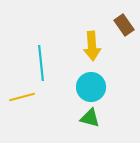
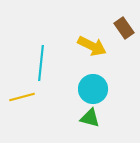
brown rectangle: moved 3 px down
yellow arrow: rotated 60 degrees counterclockwise
cyan line: rotated 12 degrees clockwise
cyan circle: moved 2 px right, 2 px down
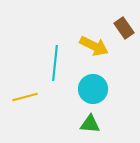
yellow arrow: moved 2 px right
cyan line: moved 14 px right
yellow line: moved 3 px right
green triangle: moved 6 px down; rotated 10 degrees counterclockwise
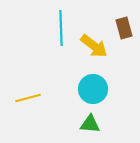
brown rectangle: rotated 20 degrees clockwise
yellow arrow: rotated 12 degrees clockwise
cyan line: moved 6 px right, 35 px up; rotated 8 degrees counterclockwise
yellow line: moved 3 px right, 1 px down
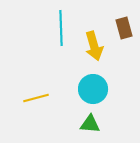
yellow arrow: rotated 36 degrees clockwise
yellow line: moved 8 px right
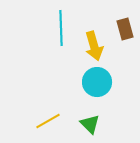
brown rectangle: moved 1 px right, 1 px down
cyan circle: moved 4 px right, 7 px up
yellow line: moved 12 px right, 23 px down; rotated 15 degrees counterclockwise
green triangle: rotated 40 degrees clockwise
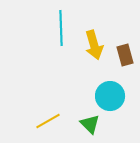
brown rectangle: moved 26 px down
yellow arrow: moved 1 px up
cyan circle: moved 13 px right, 14 px down
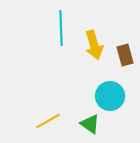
green triangle: rotated 10 degrees counterclockwise
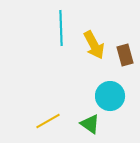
yellow arrow: rotated 12 degrees counterclockwise
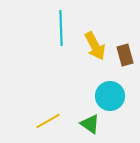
yellow arrow: moved 1 px right, 1 px down
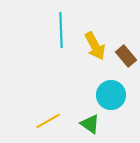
cyan line: moved 2 px down
brown rectangle: moved 1 px right, 1 px down; rotated 25 degrees counterclockwise
cyan circle: moved 1 px right, 1 px up
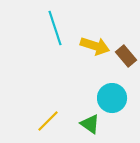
cyan line: moved 6 px left, 2 px up; rotated 16 degrees counterclockwise
yellow arrow: rotated 44 degrees counterclockwise
cyan circle: moved 1 px right, 3 px down
yellow line: rotated 15 degrees counterclockwise
